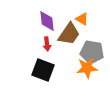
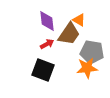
orange triangle: moved 3 px left, 1 px down
red arrow: rotated 112 degrees counterclockwise
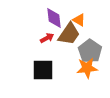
purple diamond: moved 7 px right, 3 px up
red arrow: moved 6 px up
gray pentagon: moved 2 px left, 1 px up; rotated 25 degrees clockwise
black square: rotated 20 degrees counterclockwise
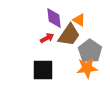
brown trapezoid: moved 1 px down
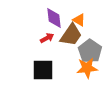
brown trapezoid: moved 2 px right
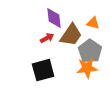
orange triangle: moved 14 px right, 3 px down; rotated 16 degrees counterclockwise
black square: rotated 15 degrees counterclockwise
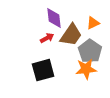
orange triangle: rotated 40 degrees counterclockwise
orange star: moved 1 px left, 1 px down
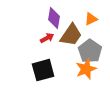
purple diamond: rotated 15 degrees clockwise
orange triangle: moved 2 px left, 4 px up
orange star: rotated 15 degrees counterclockwise
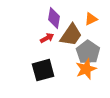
gray pentagon: moved 2 px left, 1 px down
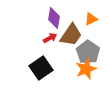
red arrow: moved 3 px right
black square: moved 2 px left, 2 px up; rotated 20 degrees counterclockwise
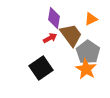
brown trapezoid: rotated 70 degrees counterclockwise
orange star: rotated 20 degrees counterclockwise
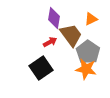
red arrow: moved 4 px down
orange star: rotated 20 degrees counterclockwise
